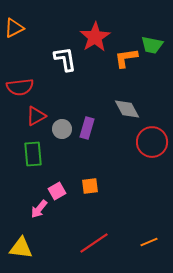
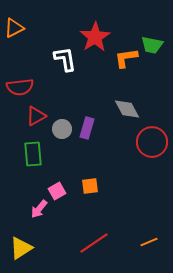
yellow triangle: rotated 40 degrees counterclockwise
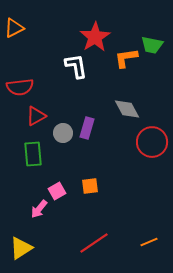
white L-shape: moved 11 px right, 7 px down
gray circle: moved 1 px right, 4 px down
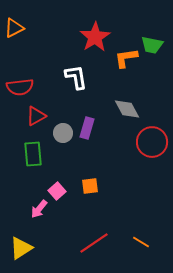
white L-shape: moved 11 px down
pink square: rotated 12 degrees counterclockwise
orange line: moved 8 px left; rotated 54 degrees clockwise
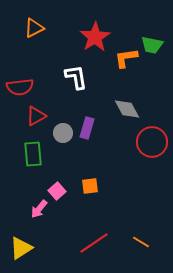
orange triangle: moved 20 px right
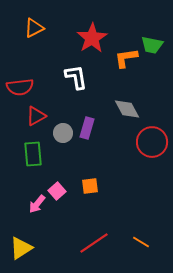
red star: moved 3 px left, 1 px down
pink arrow: moved 2 px left, 5 px up
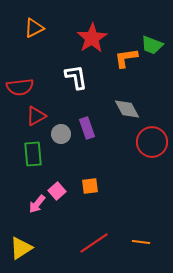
green trapezoid: rotated 10 degrees clockwise
purple rectangle: rotated 35 degrees counterclockwise
gray circle: moved 2 px left, 1 px down
orange line: rotated 24 degrees counterclockwise
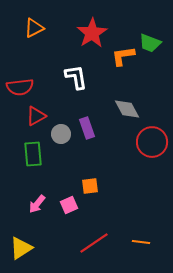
red star: moved 5 px up
green trapezoid: moved 2 px left, 2 px up
orange L-shape: moved 3 px left, 2 px up
pink square: moved 12 px right, 14 px down; rotated 18 degrees clockwise
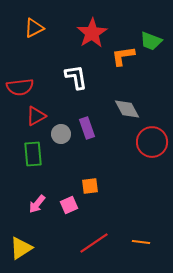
green trapezoid: moved 1 px right, 2 px up
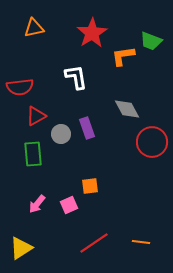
orange triangle: rotated 15 degrees clockwise
